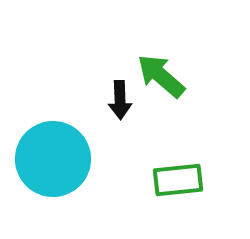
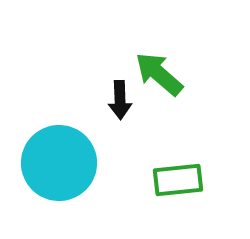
green arrow: moved 2 px left, 2 px up
cyan circle: moved 6 px right, 4 px down
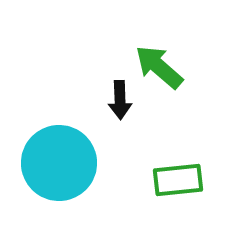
green arrow: moved 7 px up
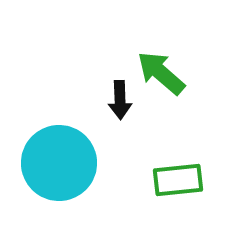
green arrow: moved 2 px right, 6 px down
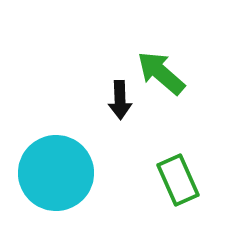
cyan circle: moved 3 px left, 10 px down
green rectangle: rotated 72 degrees clockwise
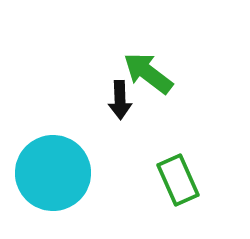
green arrow: moved 13 px left; rotated 4 degrees counterclockwise
cyan circle: moved 3 px left
